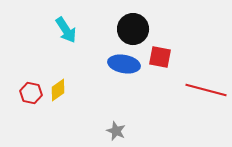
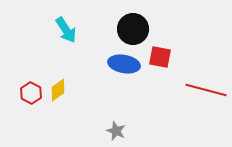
red hexagon: rotated 15 degrees clockwise
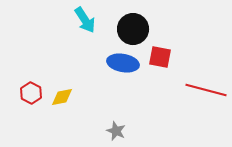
cyan arrow: moved 19 px right, 10 px up
blue ellipse: moved 1 px left, 1 px up
yellow diamond: moved 4 px right, 7 px down; rotated 25 degrees clockwise
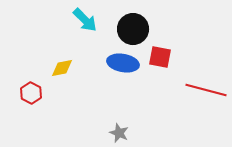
cyan arrow: rotated 12 degrees counterclockwise
yellow diamond: moved 29 px up
gray star: moved 3 px right, 2 px down
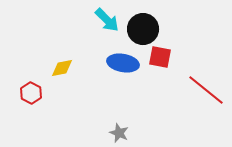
cyan arrow: moved 22 px right
black circle: moved 10 px right
red line: rotated 24 degrees clockwise
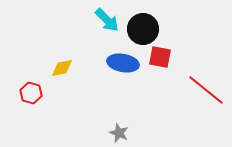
red hexagon: rotated 10 degrees counterclockwise
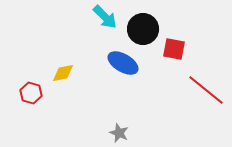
cyan arrow: moved 2 px left, 3 px up
red square: moved 14 px right, 8 px up
blue ellipse: rotated 20 degrees clockwise
yellow diamond: moved 1 px right, 5 px down
